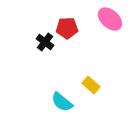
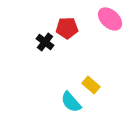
cyan semicircle: moved 9 px right; rotated 10 degrees clockwise
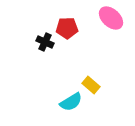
pink ellipse: moved 1 px right, 1 px up
black cross: rotated 12 degrees counterclockwise
cyan semicircle: rotated 80 degrees counterclockwise
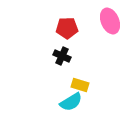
pink ellipse: moved 1 px left, 3 px down; rotated 25 degrees clockwise
black cross: moved 17 px right, 14 px down
yellow rectangle: moved 11 px left; rotated 24 degrees counterclockwise
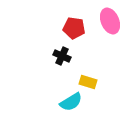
red pentagon: moved 7 px right; rotated 10 degrees clockwise
yellow rectangle: moved 8 px right, 3 px up
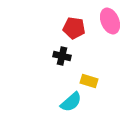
black cross: rotated 12 degrees counterclockwise
yellow rectangle: moved 1 px right, 1 px up
cyan semicircle: rotated 10 degrees counterclockwise
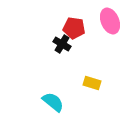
black cross: moved 12 px up; rotated 18 degrees clockwise
yellow rectangle: moved 3 px right, 2 px down
cyan semicircle: moved 18 px left; rotated 100 degrees counterclockwise
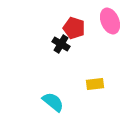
red pentagon: rotated 10 degrees clockwise
black cross: moved 1 px left
yellow rectangle: moved 3 px right, 1 px down; rotated 24 degrees counterclockwise
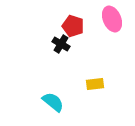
pink ellipse: moved 2 px right, 2 px up
red pentagon: moved 1 px left, 2 px up
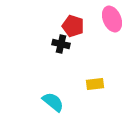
black cross: rotated 18 degrees counterclockwise
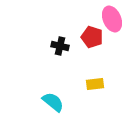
red pentagon: moved 19 px right, 11 px down
black cross: moved 1 px left, 2 px down
